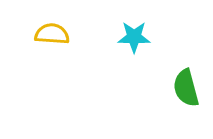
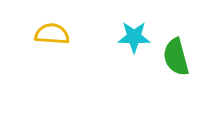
green semicircle: moved 10 px left, 31 px up
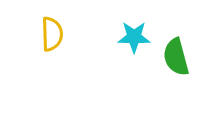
yellow semicircle: rotated 84 degrees clockwise
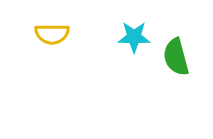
yellow semicircle: rotated 92 degrees clockwise
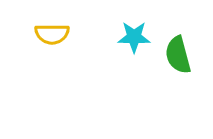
green semicircle: moved 2 px right, 2 px up
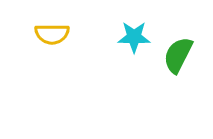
green semicircle: rotated 42 degrees clockwise
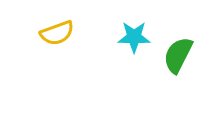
yellow semicircle: moved 5 px right, 1 px up; rotated 20 degrees counterclockwise
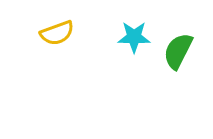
green semicircle: moved 4 px up
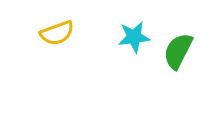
cyan star: rotated 8 degrees counterclockwise
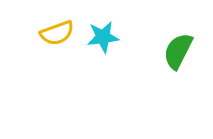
cyan star: moved 31 px left
